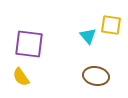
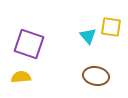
yellow square: moved 2 px down
purple square: rotated 12 degrees clockwise
yellow semicircle: rotated 120 degrees clockwise
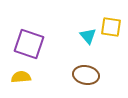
brown ellipse: moved 10 px left, 1 px up
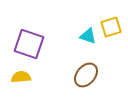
yellow square: rotated 25 degrees counterclockwise
cyan triangle: rotated 30 degrees counterclockwise
brown ellipse: rotated 60 degrees counterclockwise
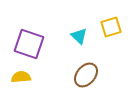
cyan triangle: moved 9 px left; rotated 24 degrees clockwise
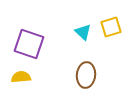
cyan triangle: moved 4 px right, 4 px up
brown ellipse: rotated 35 degrees counterclockwise
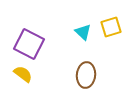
purple square: rotated 8 degrees clockwise
yellow semicircle: moved 2 px right, 3 px up; rotated 42 degrees clockwise
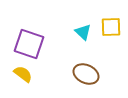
yellow square: rotated 15 degrees clockwise
purple square: rotated 8 degrees counterclockwise
brown ellipse: moved 1 px up; rotated 70 degrees counterclockwise
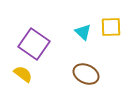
purple square: moved 5 px right; rotated 16 degrees clockwise
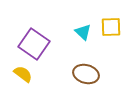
brown ellipse: rotated 10 degrees counterclockwise
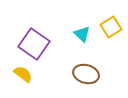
yellow square: rotated 30 degrees counterclockwise
cyan triangle: moved 1 px left, 2 px down
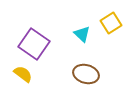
yellow square: moved 4 px up
